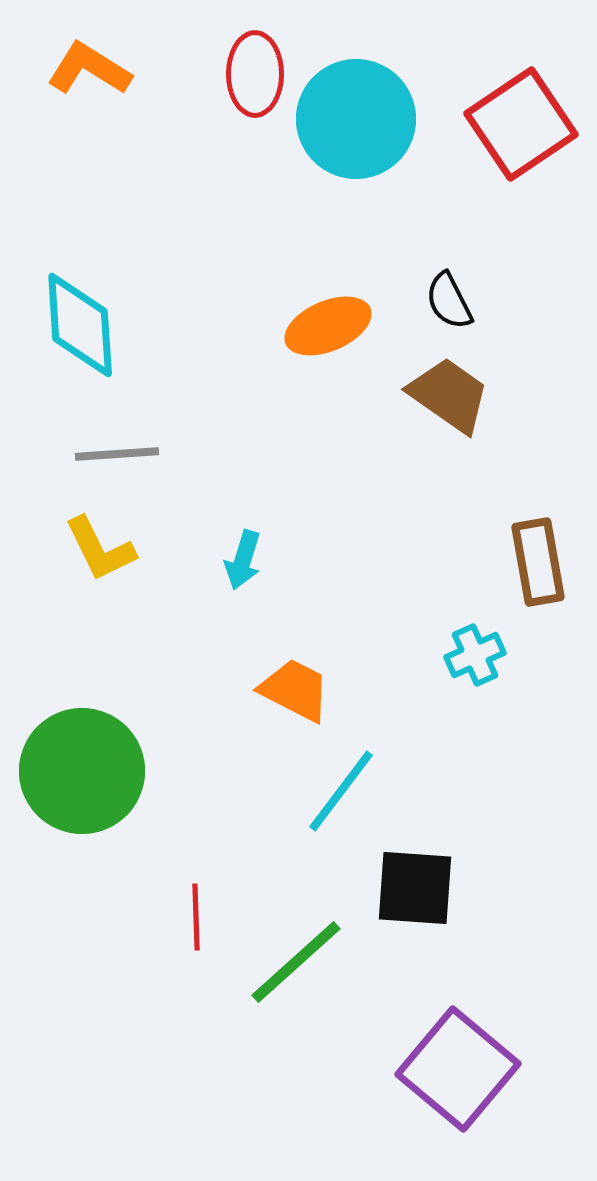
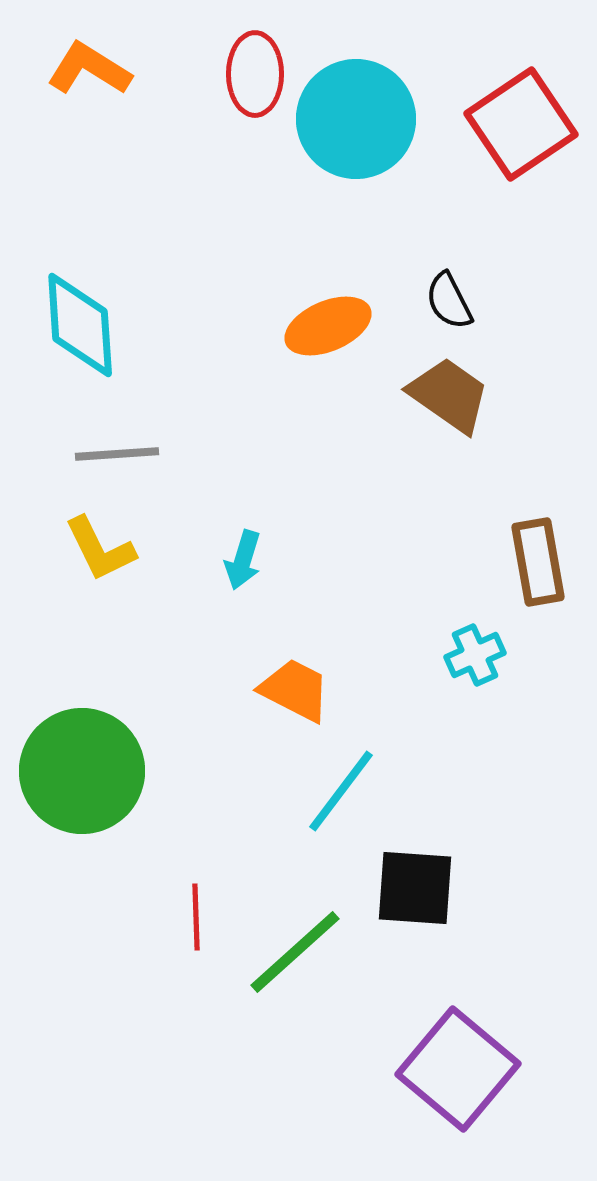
green line: moved 1 px left, 10 px up
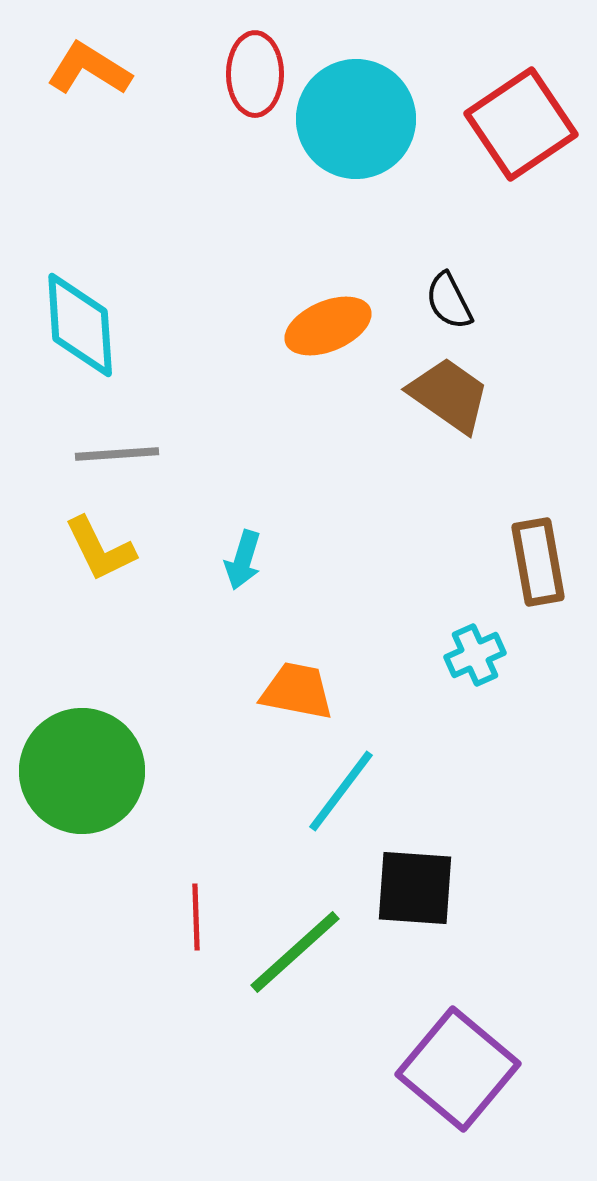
orange trapezoid: moved 2 px right, 1 px down; rotated 16 degrees counterclockwise
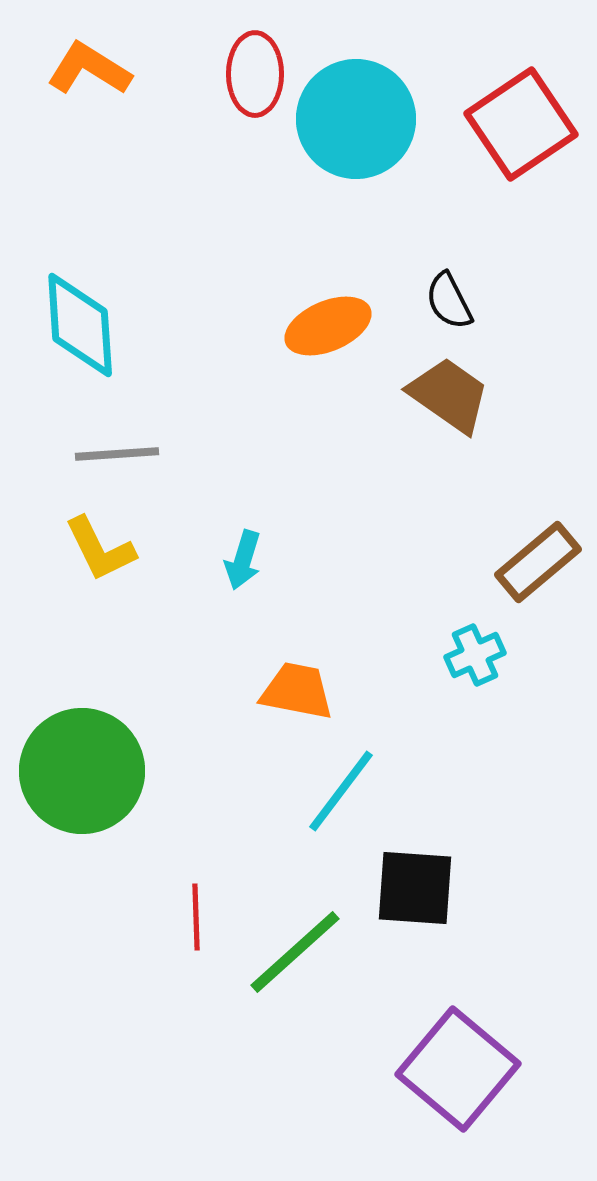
brown rectangle: rotated 60 degrees clockwise
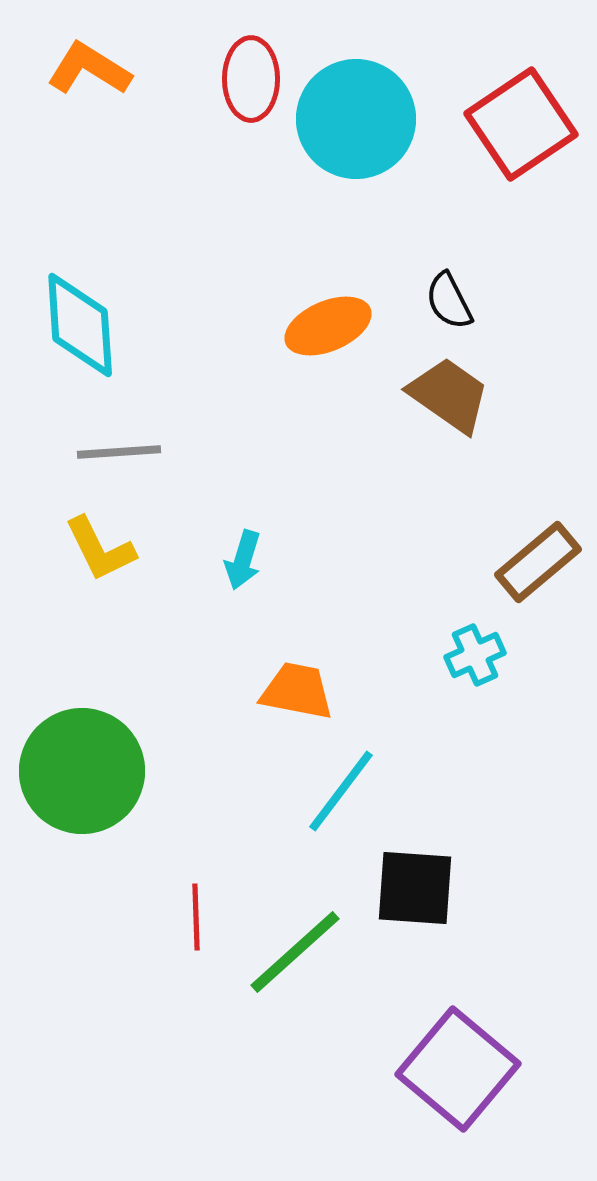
red ellipse: moved 4 px left, 5 px down
gray line: moved 2 px right, 2 px up
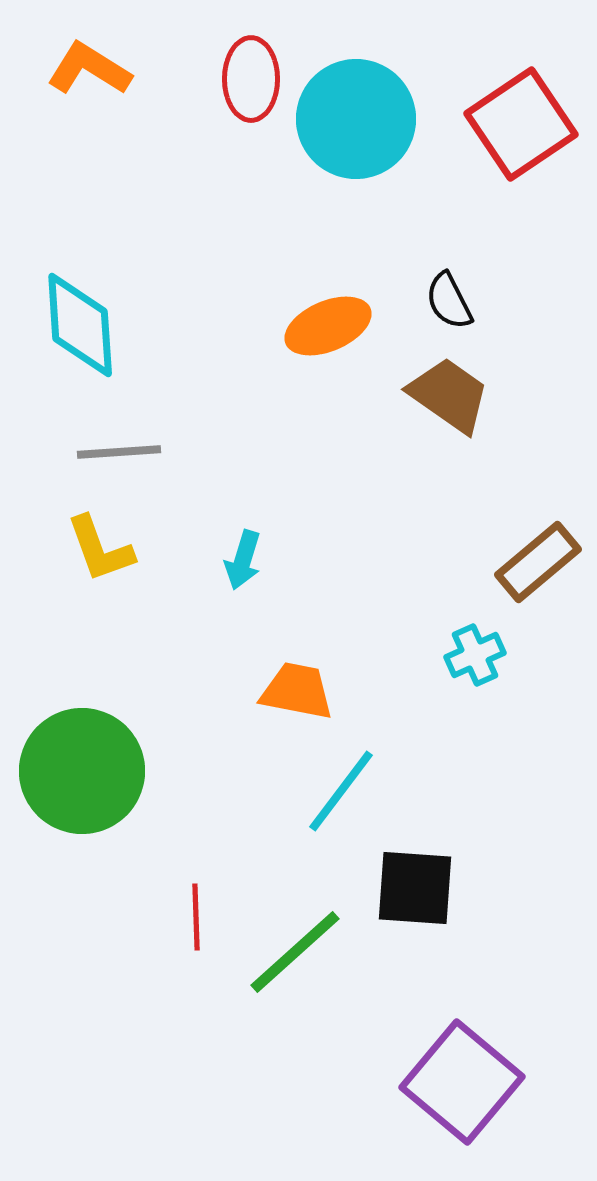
yellow L-shape: rotated 6 degrees clockwise
purple square: moved 4 px right, 13 px down
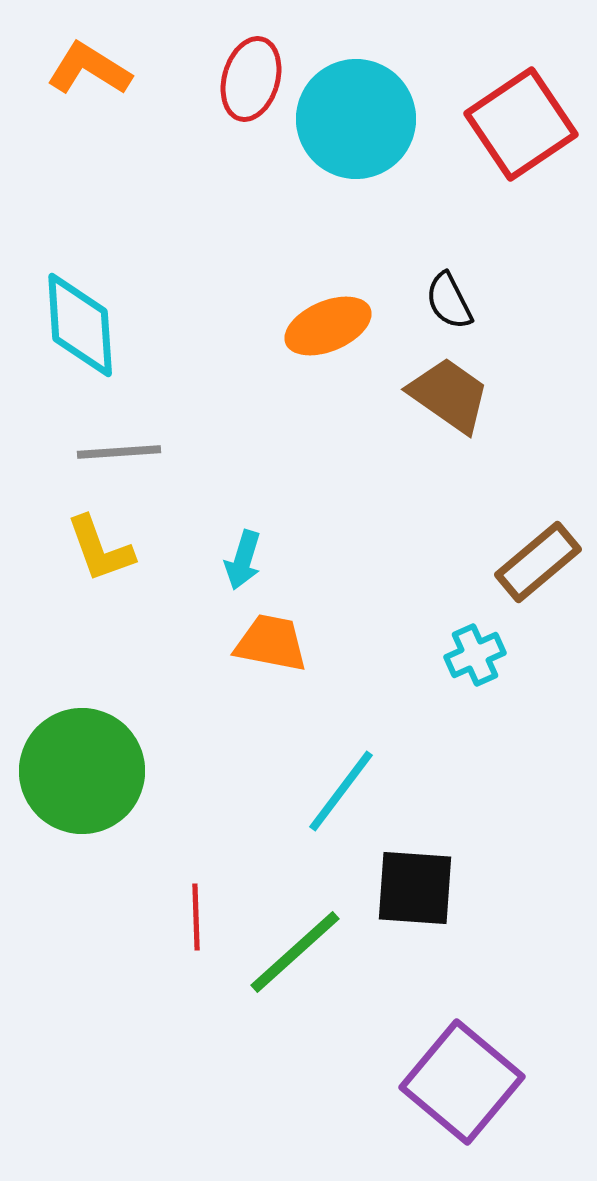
red ellipse: rotated 16 degrees clockwise
orange trapezoid: moved 26 px left, 48 px up
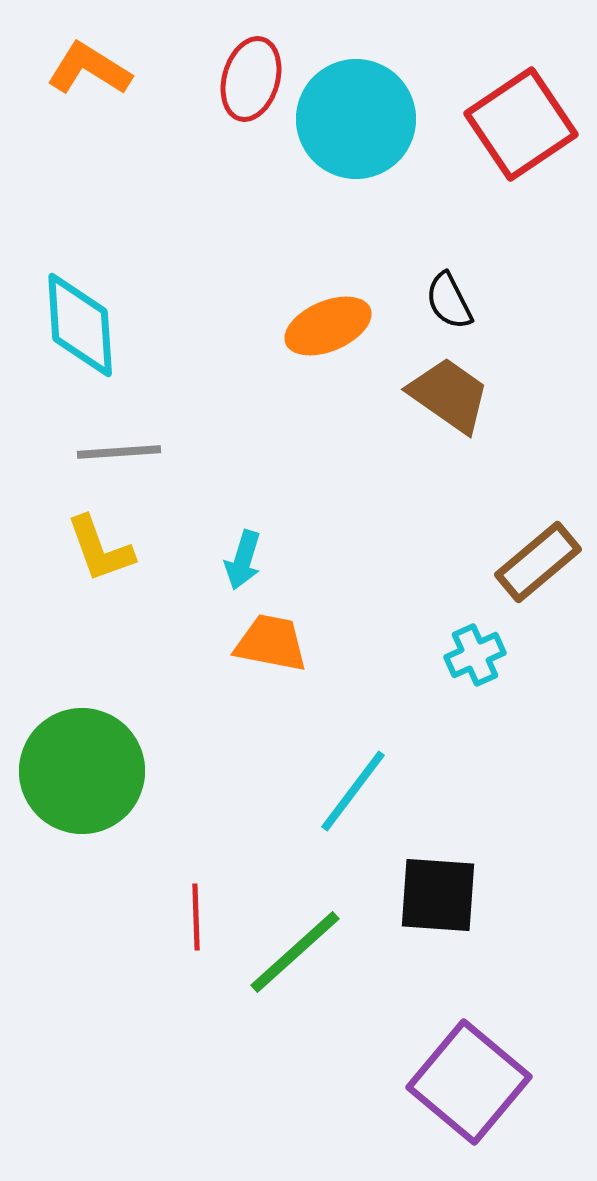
cyan line: moved 12 px right
black square: moved 23 px right, 7 px down
purple square: moved 7 px right
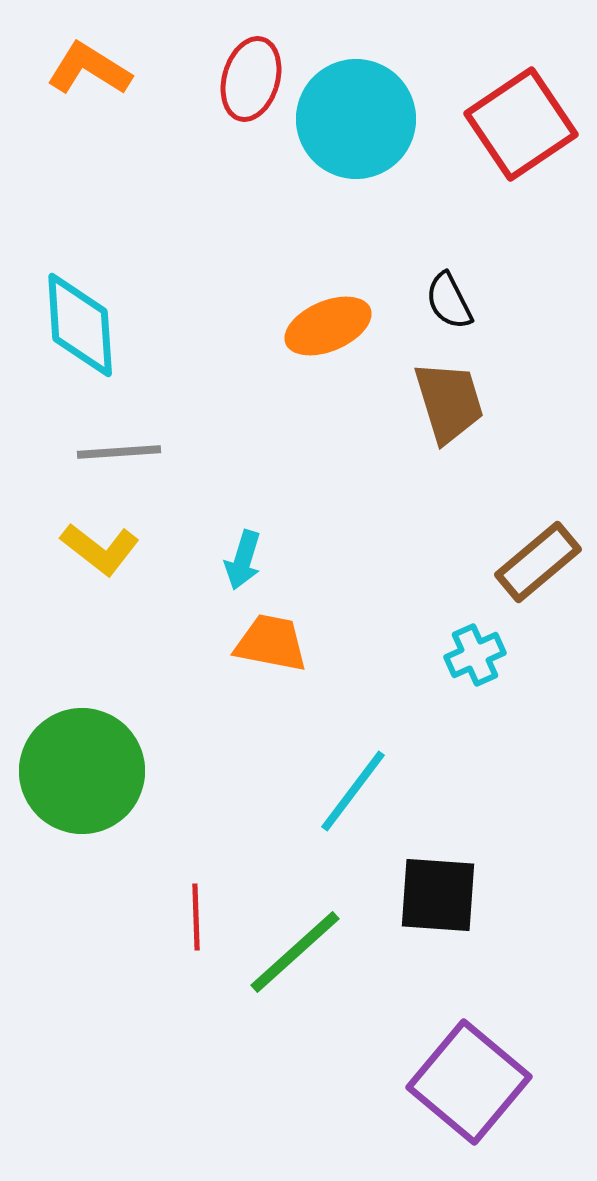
brown trapezoid: moved 7 px down; rotated 38 degrees clockwise
yellow L-shape: rotated 32 degrees counterclockwise
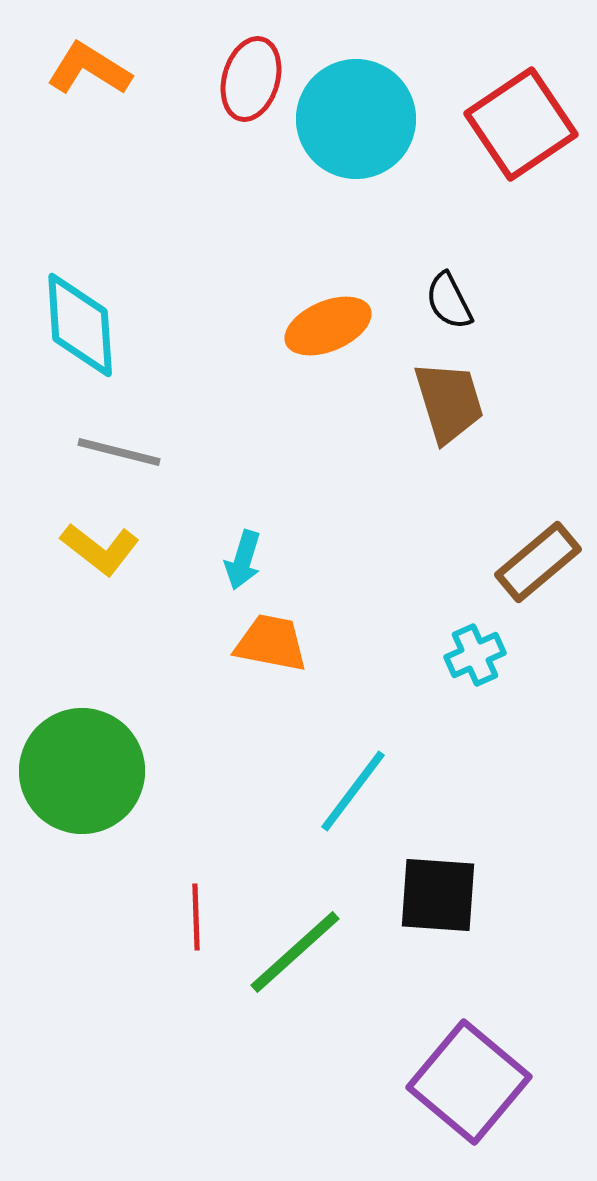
gray line: rotated 18 degrees clockwise
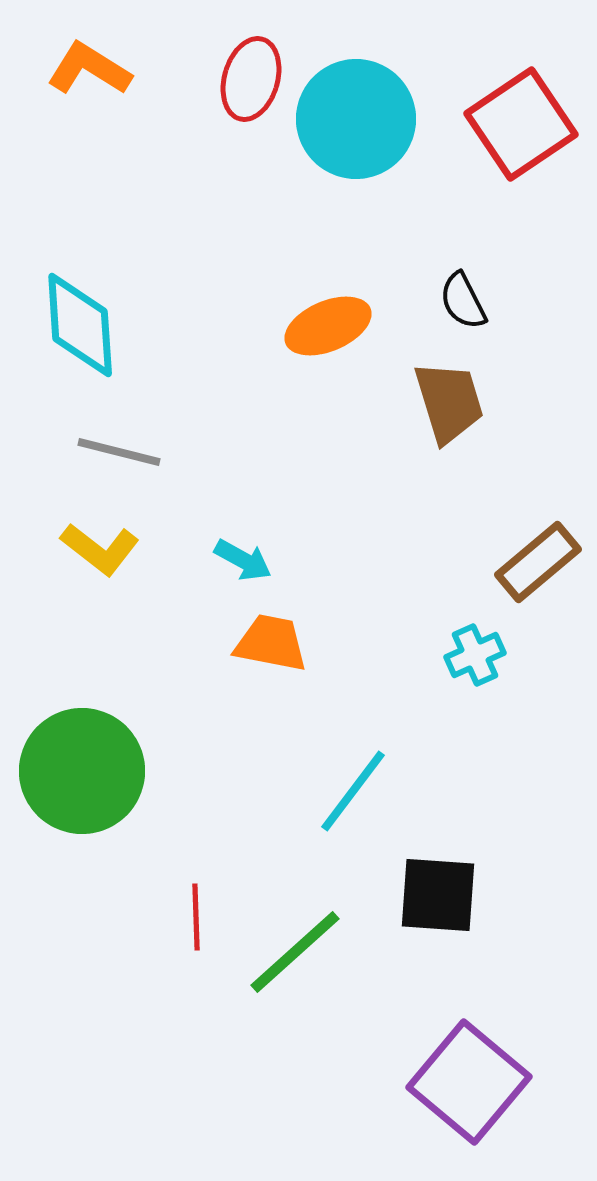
black semicircle: moved 14 px right
cyan arrow: rotated 78 degrees counterclockwise
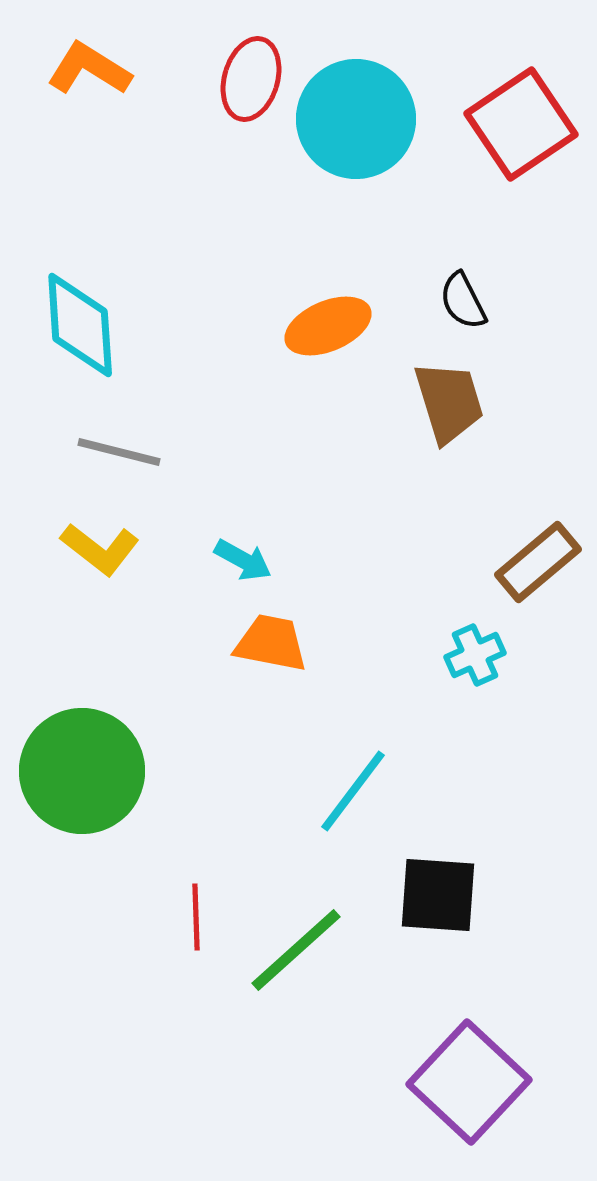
green line: moved 1 px right, 2 px up
purple square: rotated 3 degrees clockwise
